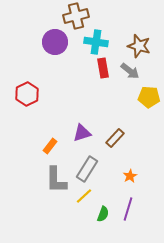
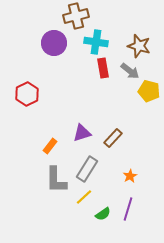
purple circle: moved 1 px left, 1 px down
yellow pentagon: moved 6 px up; rotated 10 degrees clockwise
brown rectangle: moved 2 px left
yellow line: moved 1 px down
green semicircle: rotated 35 degrees clockwise
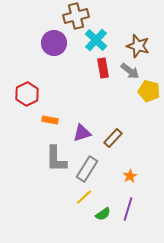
cyan cross: moved 2 px up; rotated 35 degrees clockwise
brown star: moved 1 px left
orange rectangle: moved 26 px up; rotated 63 degrees clockwise
gray L-shape: moved 21 px up
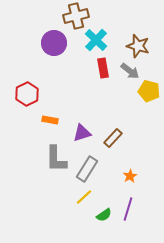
green semicircle: moved 1 px right, 1 px down
